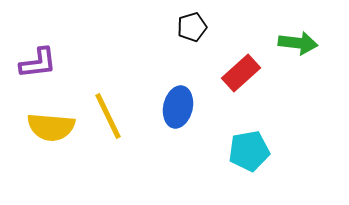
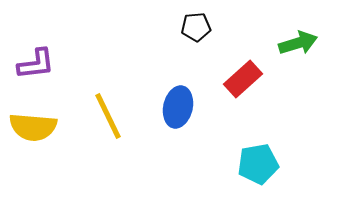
black pentagon: moved 4 px right; rotated 12 degrees clockwise
green arrow: rotated 24 degrees counterclockwise
purple L-shape: moved 2 px left, 1 px down
red rectangle: moved 2 px right, 6 px down
yellow semicircle: moved 18 px left
cyan pentagon: moved 9 px right, 13 px down
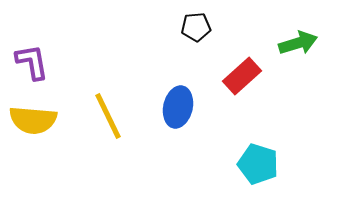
purple L-shape: moved 4 px left, 2 px up; rotated 93 degrees counterclockwise
red rectangle: moved 1 px left, 3 px up
yellow semicircle: moved 7 px up
cyan pentagon: rotated 27 degrees clockwise
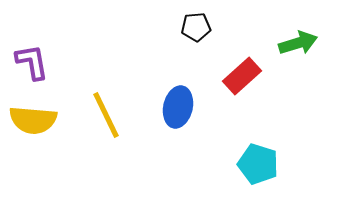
yellow line: moved 2 px left, 1 px up
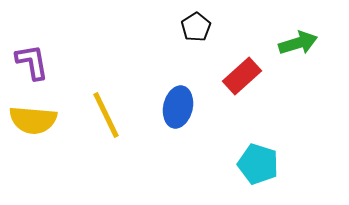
black pentagon: rotated 28 degrees counterclockwise
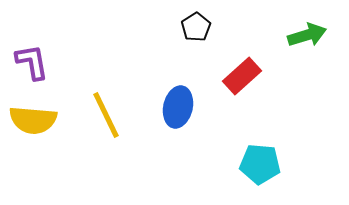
green arrow: moved 9 px right, 8 px up
cyan pentagon: moved 2 px right; rotated 12 degrees counterclockwise
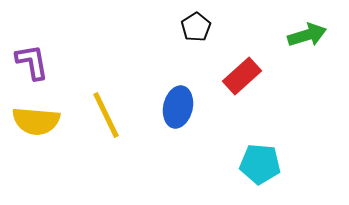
yellow semicircle: moved 3 px right, 1 px down
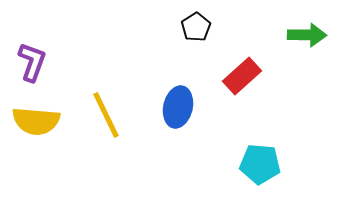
green arrow: rotated 18 degrees clockwise
purple L-shape: rotated 30 degrees clockwise
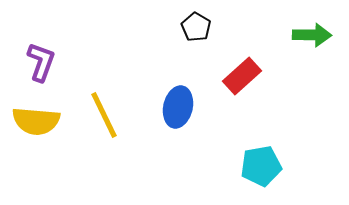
black pentagon: rotated 8 degrees counterclockwise
green arrow: moved 5 px right
purple L-shape: moved 9 px right
yellow line: moved 2 px left
cyan pentagon: moved 1 px right, 2 px down; rotated 15 degrees counterclockwise
